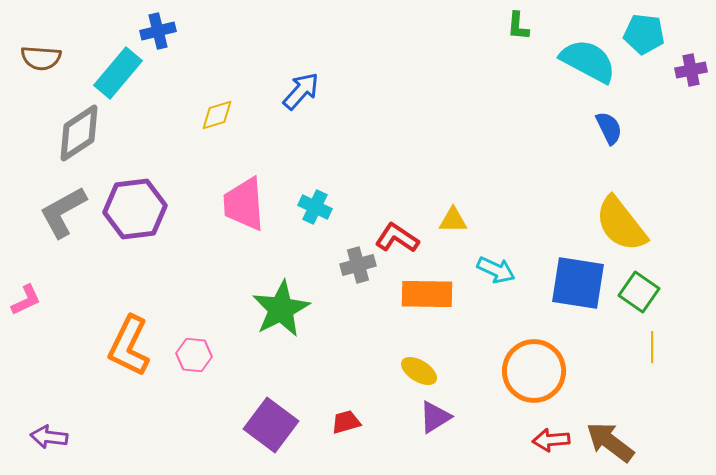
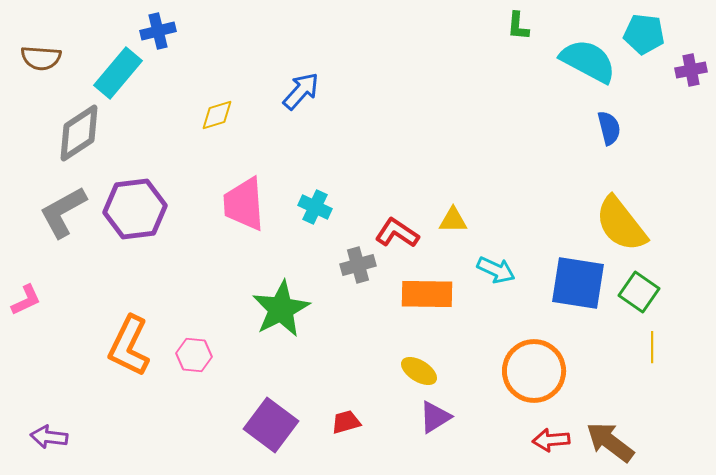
blue semicircle: rotated 12 degrees clockwise
red L-shape: moved 5 px up
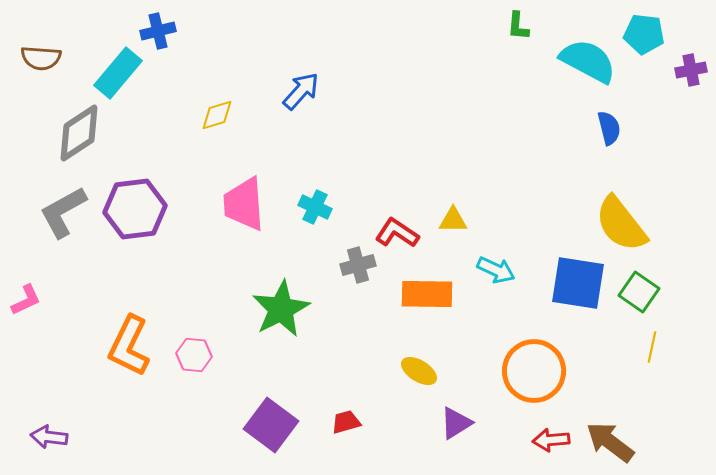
yellow line: rotated 12 degrees clockwise
purple triangle: moved 21 px right, 6 px down
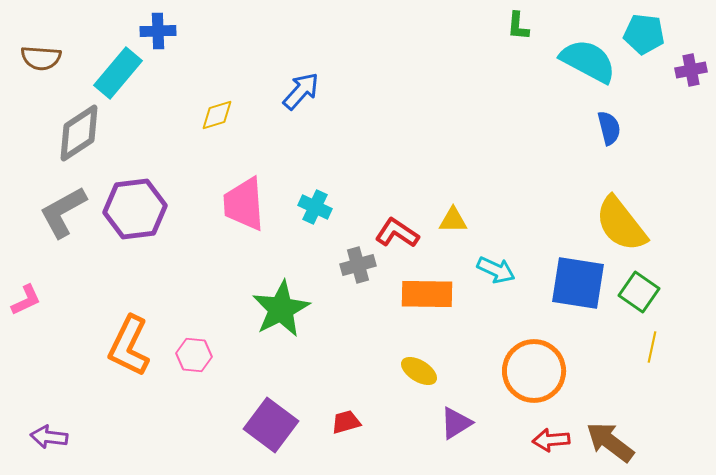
blue cross: rotated 12 degrees clockwise
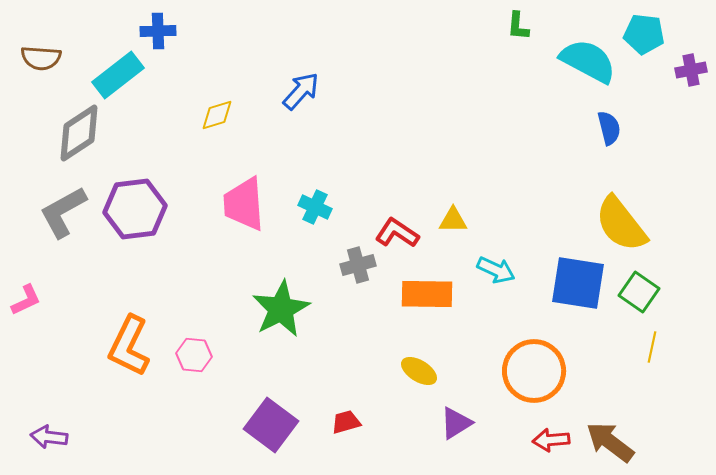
cyan rectangle: moved 2 px down; rotated 12 degrees clockwise
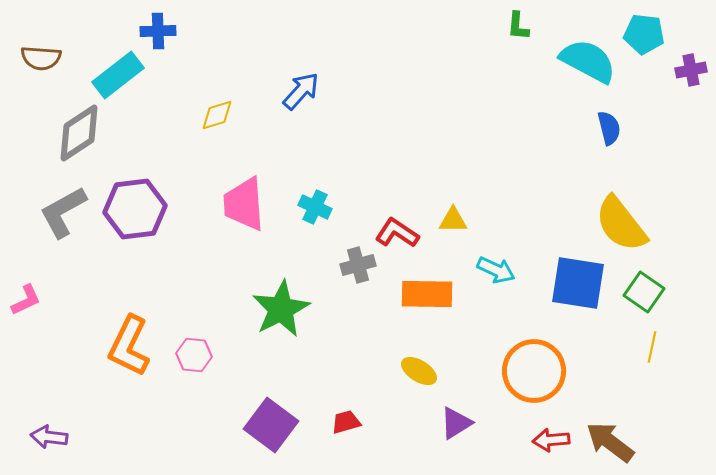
green square: moved 5 px right
